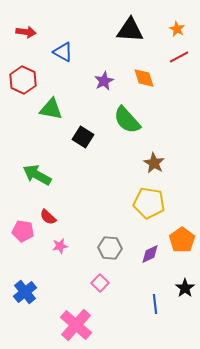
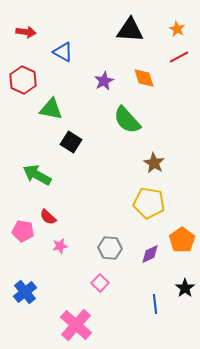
black square: moved 12 px left, 5 px down
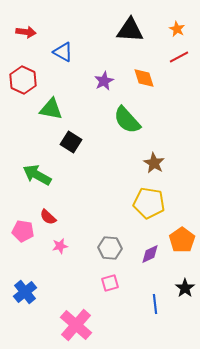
pink square: moved 10 px right; rotated 30 degrees clockwise
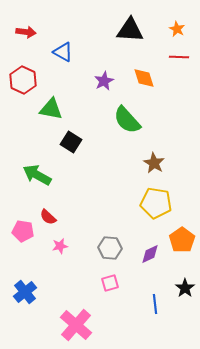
red line: rotated 30 degrees clockwise
yellow pentagon: moved 7 px right
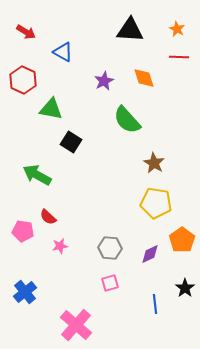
red arrow: rotated 24 degrees clockwise
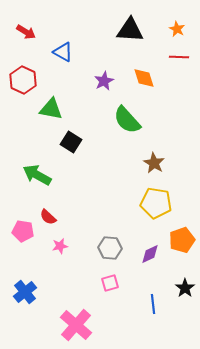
orange pentagon: rotated 15 degrees clockwise
blue line: moved 2 px left
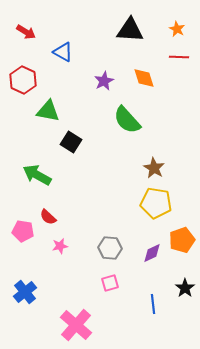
green triangle: moved 3 px left, 2 px down
brown star: moved 5 px down
purple diamond: moved 2 px right, 1 px up
